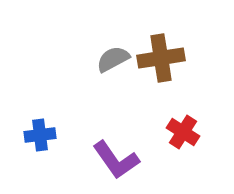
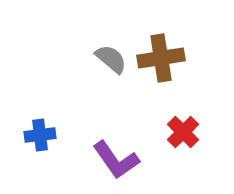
gray semicircle: moved 2 px left; rotated 68 degrees clockwise
red cross: rotated 12 degrees clockwise
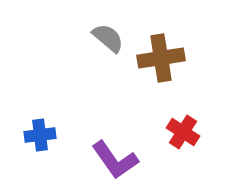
gray semicircle: moved 3 px left, 21 px up
red cross: rotated 12 degrees counterclockwise
purple L-shape: moved 1 px left
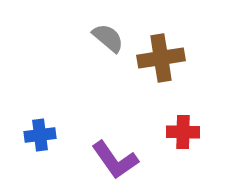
red cross: rotated 32 degrees counterclockwise
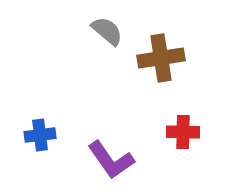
gray semicircle: moved 1 px left, 7 px up
purple L-shape: moved 4 px left
